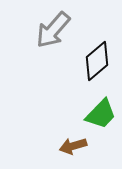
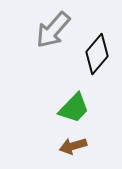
black diamond: moved 7 px up; rotated 9 degrees counterclockwise
green trapezoid: moved 27 px left, 6 px up
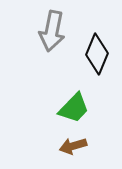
gray arrow: moved 1 px left, 1 px down; rotated 30 degrees counterclockwise
black diamond: rotated 18 degrees counterclockwise
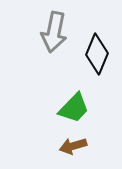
gray arrow: moved 2 px right, 1 px down
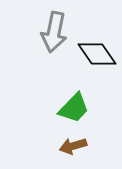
black diamond: rotated 57 degrees counterclockwise
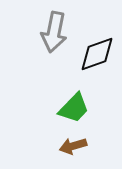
black diamond: rotated 75 degrees counterclockwise
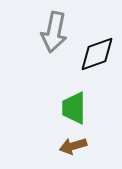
green trapezoid: rotated 136 degrees clockwise
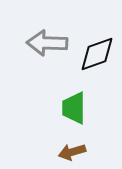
gray arrow: moved 7 px left, 11 px down; rotated 81 degrees clockwise
brown arrow: moved 1 px left, 6 px down
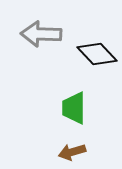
gray arrow: moved 6 px left, 9 px up
black diamond: rotated 66 degrees clockwise
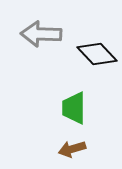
brown arrow: moved 3 px up
